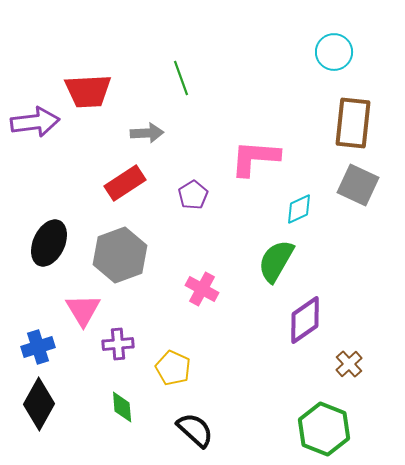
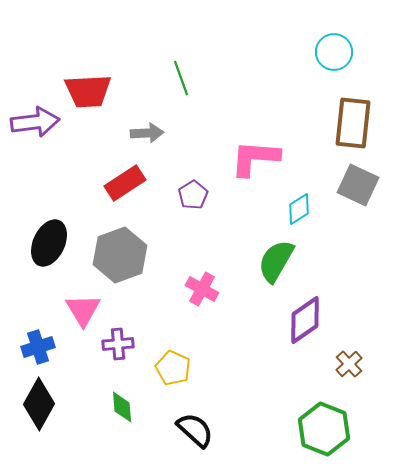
cyan diamond: rotated 8 degrees counterclockwise
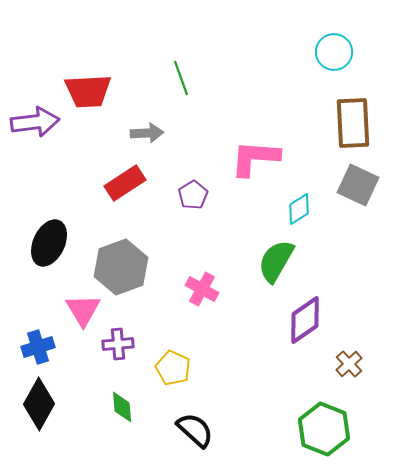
brown rectangle: rotated 9 degrees counterclockwise
gray hexagon: moved 1 px right, 12 px down
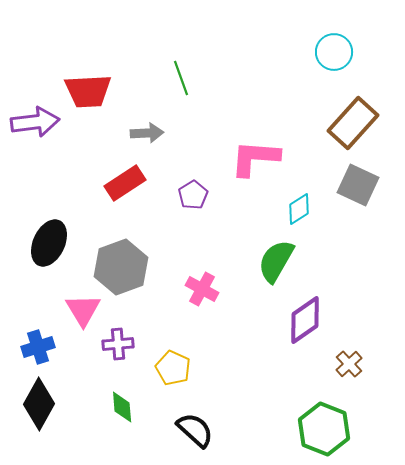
brown rectangle: rotated 45 degrees clockwise
